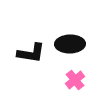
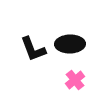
black L-shape: moved 2 px right, 4 px up; rotated 60 degrees clockwise
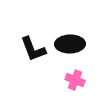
pink cross: rotated 30 degrees counterclockwise
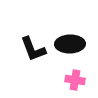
pink cross: rotated 12 degrees counterclockwise
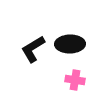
black L-shape: rotated 80 degrees clockwise
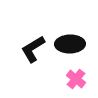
pink cross: moved 1 px right, 1 px up; rotated 30 degrees clockwise
